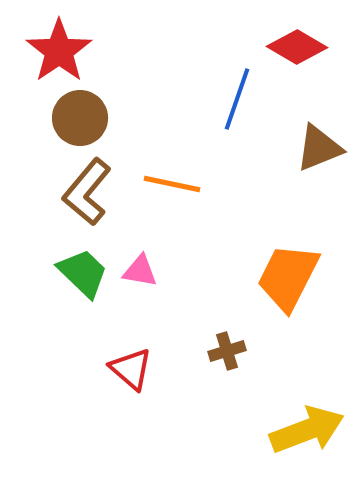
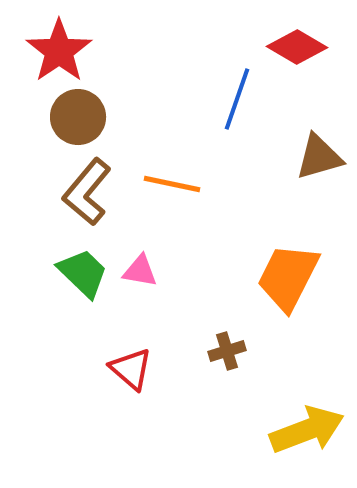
brown circle: moved 2 px left, 1 px up
brown triangle: moved 9 px down; rotated 6 degrees clockwise
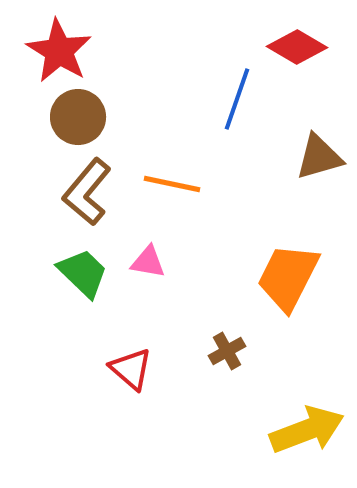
red star: rotated 6 degrees counterclockwise
pink triangle: moved 8 px right, 9 px up
brown cross: rotated 12 degrees counterclockwise
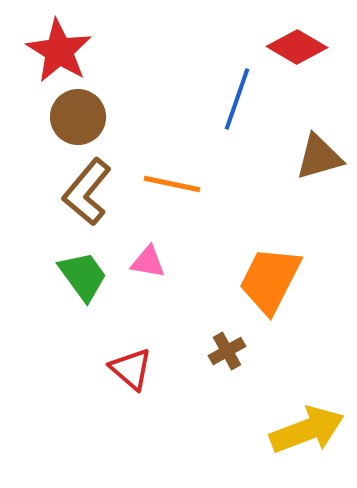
green trapezoid: moved 3 px down; rotated 10 degrees clockwise
orange trapezoid: moved 18 px left, 3 px down
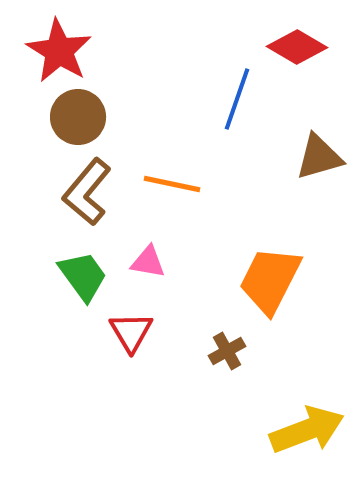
red triangle: moved 37 px up; rotated 18 degrees clockwise
